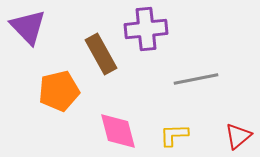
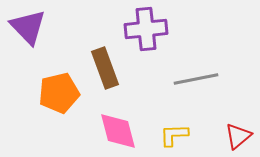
brown rectangle: moved 4 px right, 14 px down; rotated 9 degrees clockwise
orange pentagon: moved 2 px down
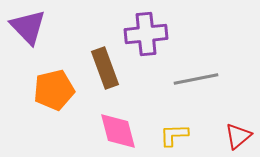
purple cross: moved 5 px down
orange pentagon: moved 5 px left, 3 px up
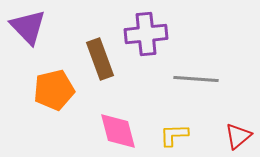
brown rectangle: moved 5 px left, 9 px up
gray line: rotated 15 degrees clockwise
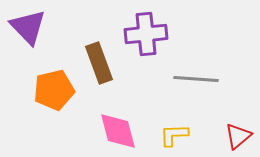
brown rectangle: moved 1 px left, 4 px down
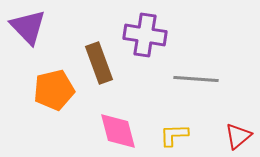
purple cross: moved 1 px left, 1 px down; rotated 15 degrees clockwise
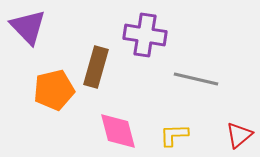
brown rectangle: moved 3 px left, 4 px down; rotated 36 degrees clockwise
gray line: rotated 9 degrees clockwise
red triangle: moved 1 px right, 1 px up
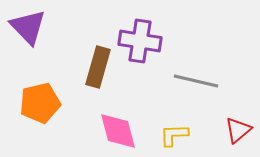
purple cross: moved 5 px left, 6 px down
brown rectangle: moved 2 px right
gray line: moved 2 px down
orange pentagon: moved 14 px left, 13 px down
red triangle: moved 1 px left, 5 px up
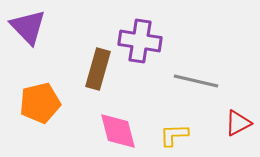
brown rectangle: moved 2 px down
red triangle: moved 7 px up; rotated 12 degrees clockwise
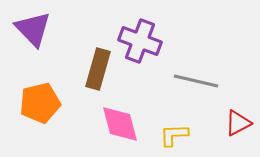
purple triangle: moved 5 px right, 2 px down
purple cross: rotated 12 degrees clockwise
pink diamond: moved 2 px right, 7 px up
